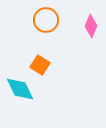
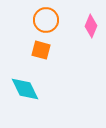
orange square: moved 1 px right, 15 px up; rotated 18 degrees counterclockwise
cyan diamond: moved 5 px right
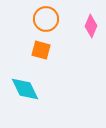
orange circle: moved 1 px up
